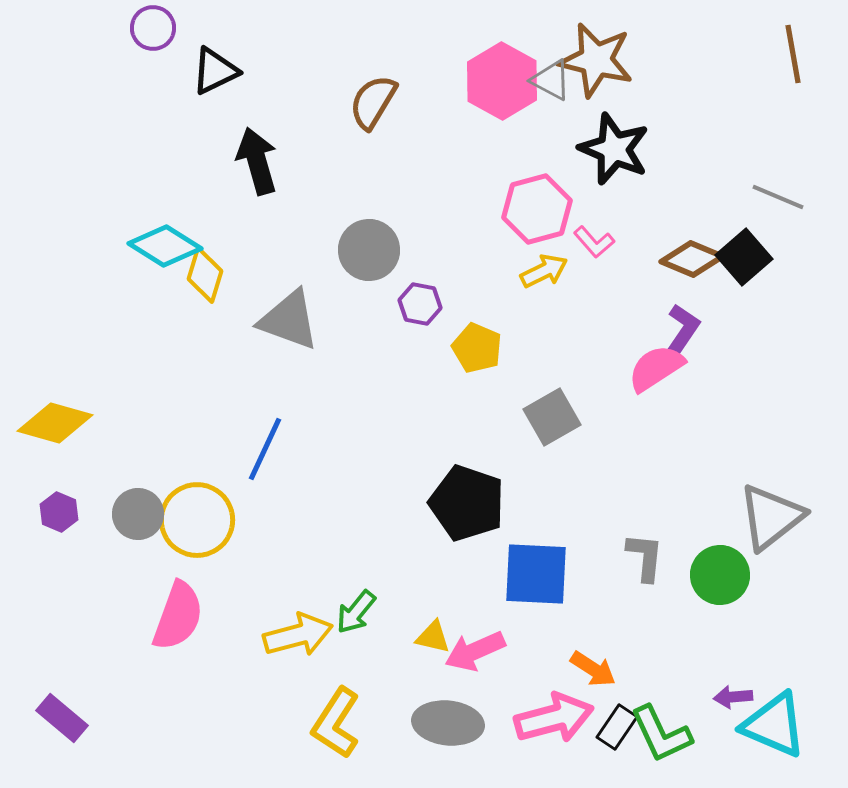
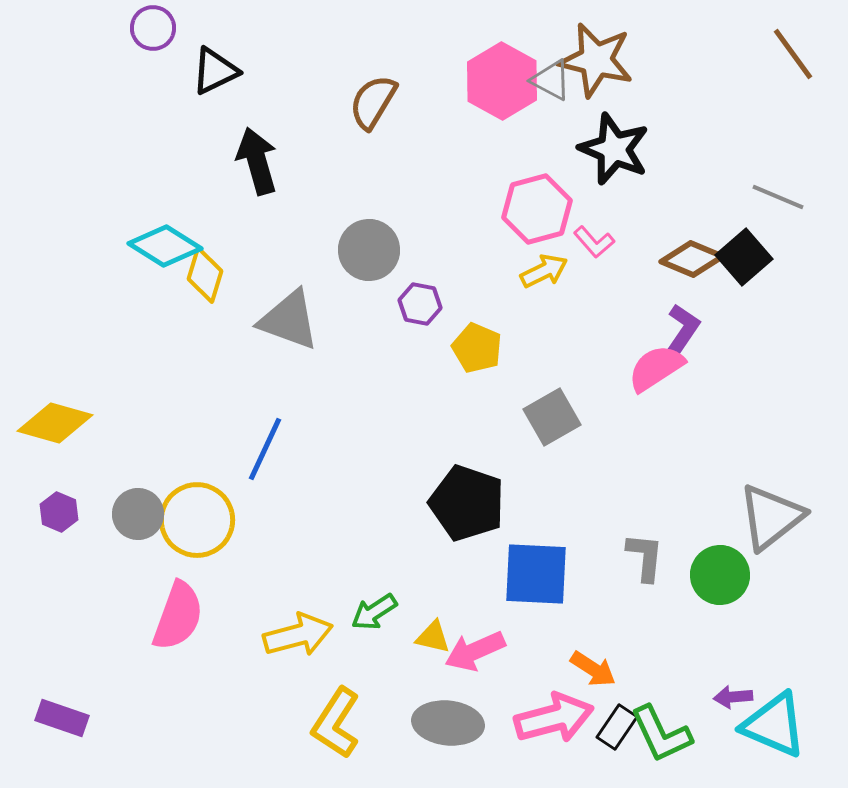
brown line at (793, 54): rotated 26 degrees counterclockwise
green arrow at (356, 612): moved 18 px right; rotated 18 degrees clockwise
purple rectangle at (62, 718): rotated 21 degrees counterclockwise
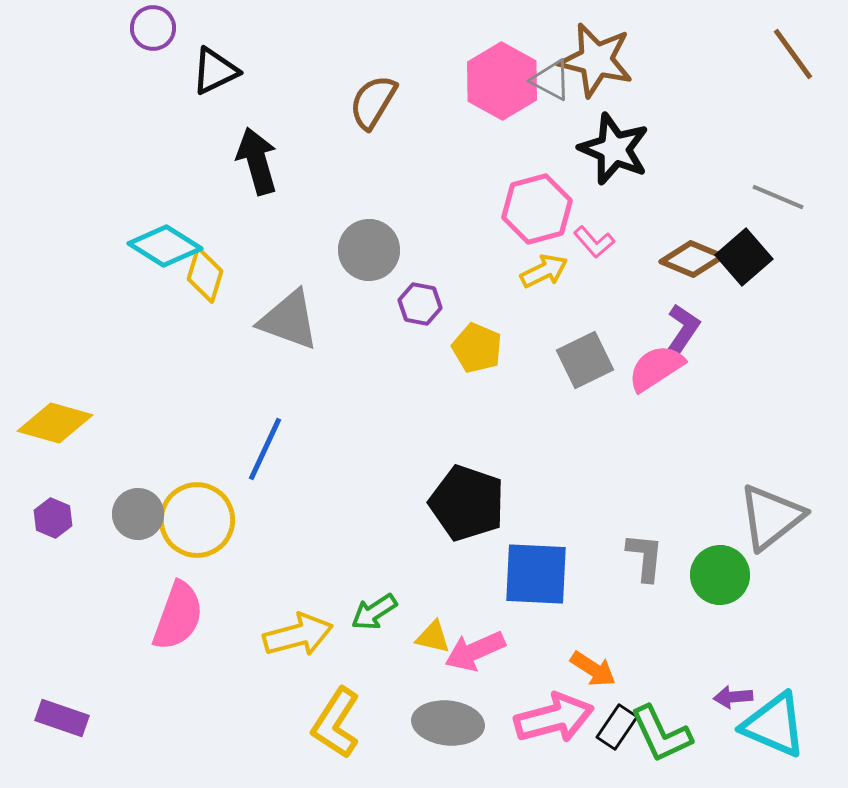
gray square at (552, 417): moved 33 px right, 57 px up; rotated 4 degrees clockwise
purple hexagon at (59, 512): moved 6 px left, 6 px down
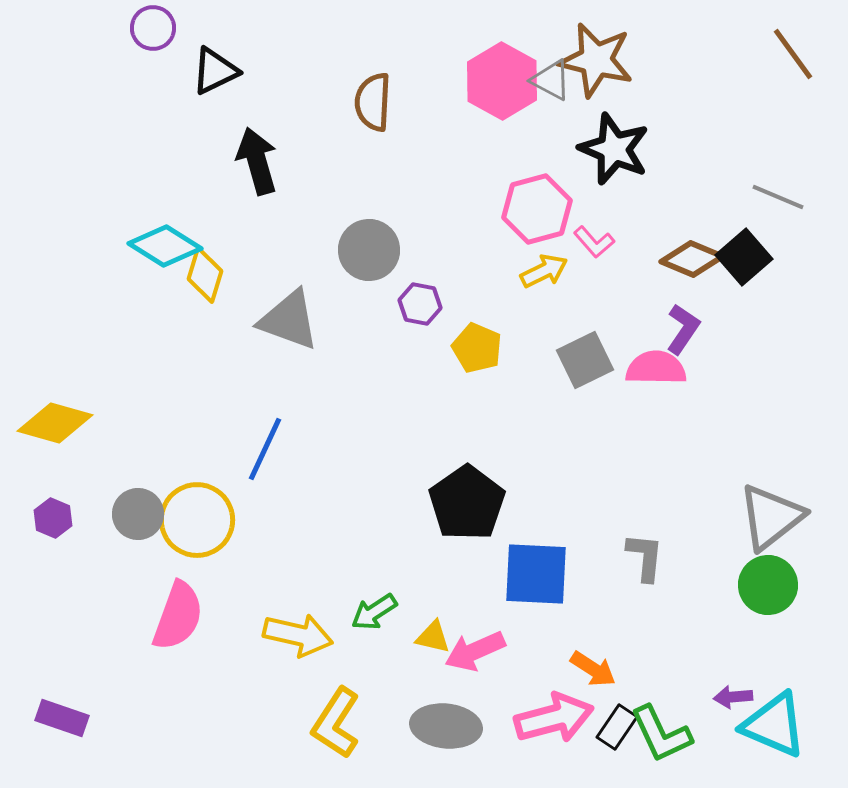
brown semicircle at (373, 102): rotated 28 degrees counterclockwise
pink semicircle at (656, 368): rotated 34 degrees clockwise
black pentagon at (467, 503): rotated 18 degrees clockwise
green circle at (720, 575): moved 48 px right, 10 px down
yellow arrow at (298, 635): rotated 28 degrees clockwise
gray ellipse at (448, 723): moved 2 px left, 3 px down
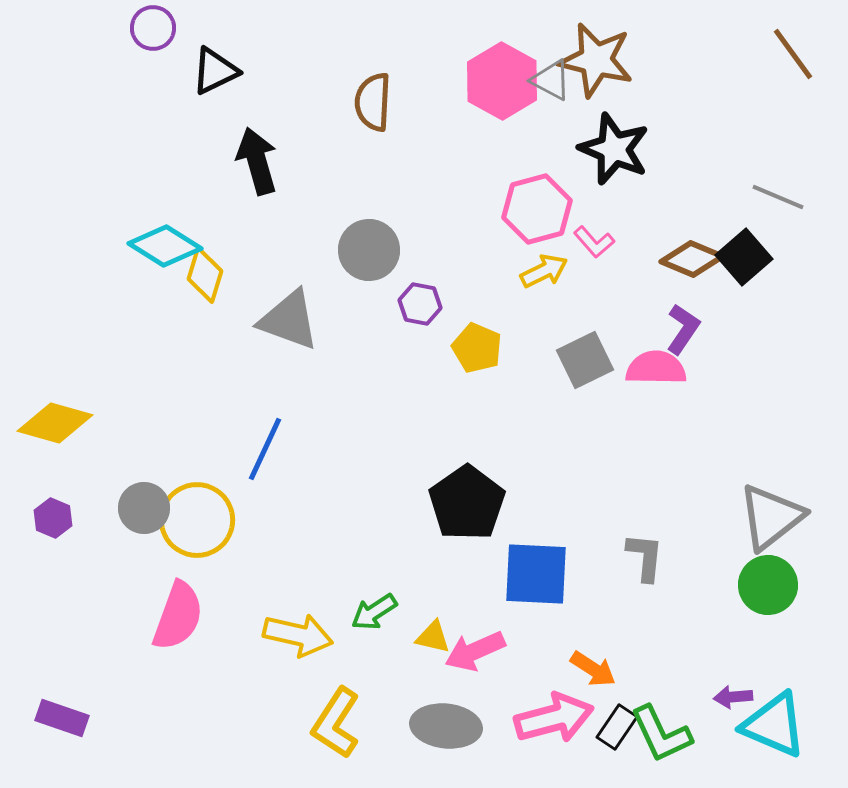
gray circle at (138, 514): moved 6 px right, 6 px up
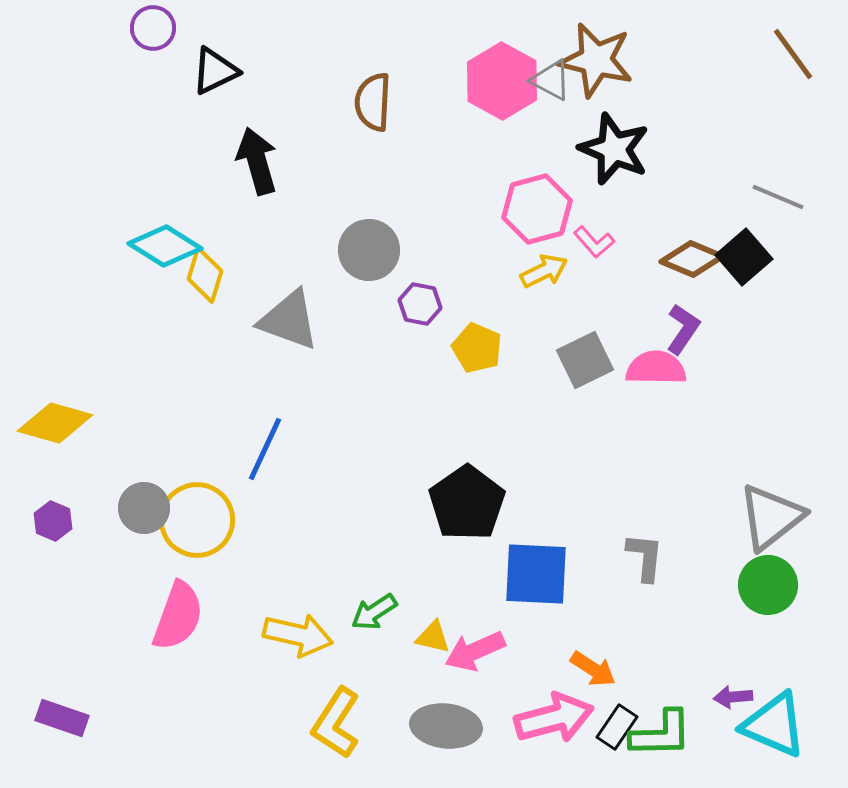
purple hexagon at (53, 518): moved 3 px down
green L-shape at (661, 734): rotated 66 degrees counterclockwise
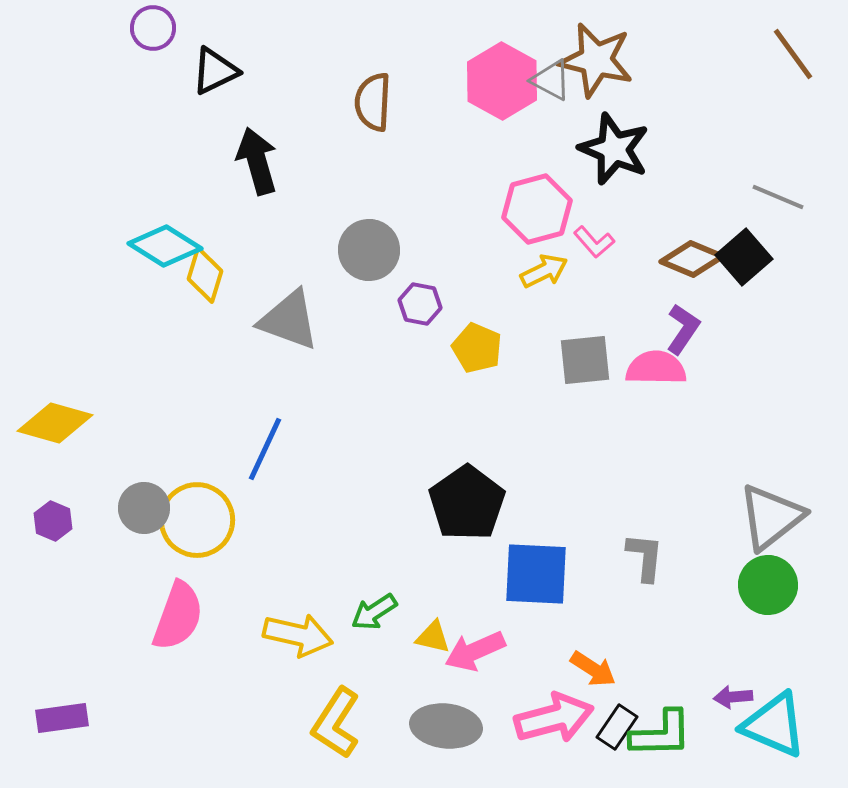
gray square at (585, 360): rotated 20 degrees clockwise
purple rectangle at (62, 718): rotated 27 degrees counterclockwise
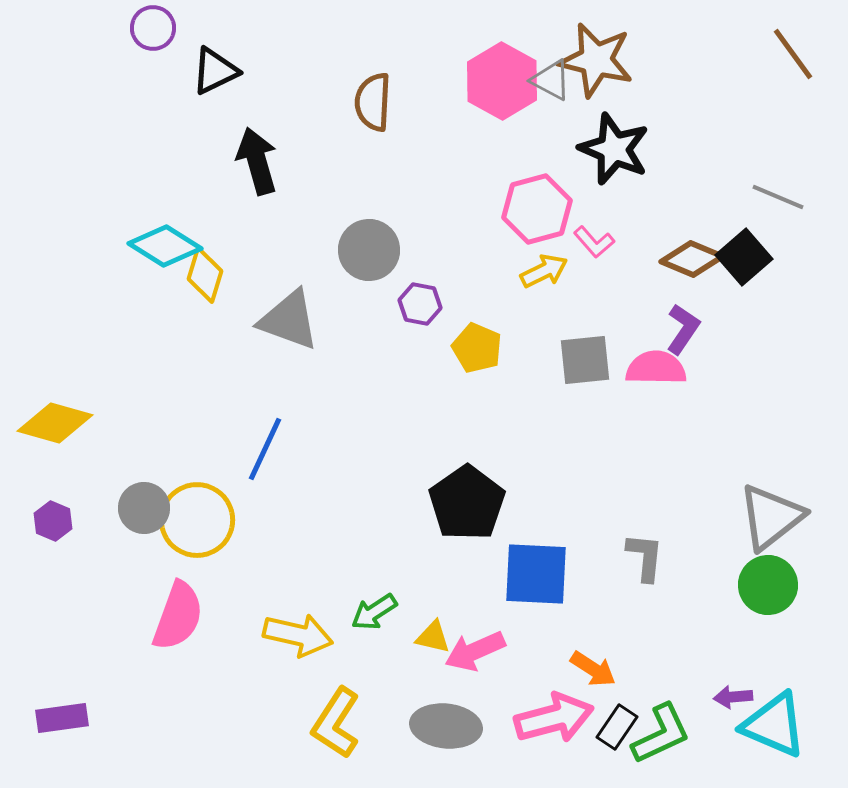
green L-shape at (661, 734): rotated 24 degrees counterclockwise
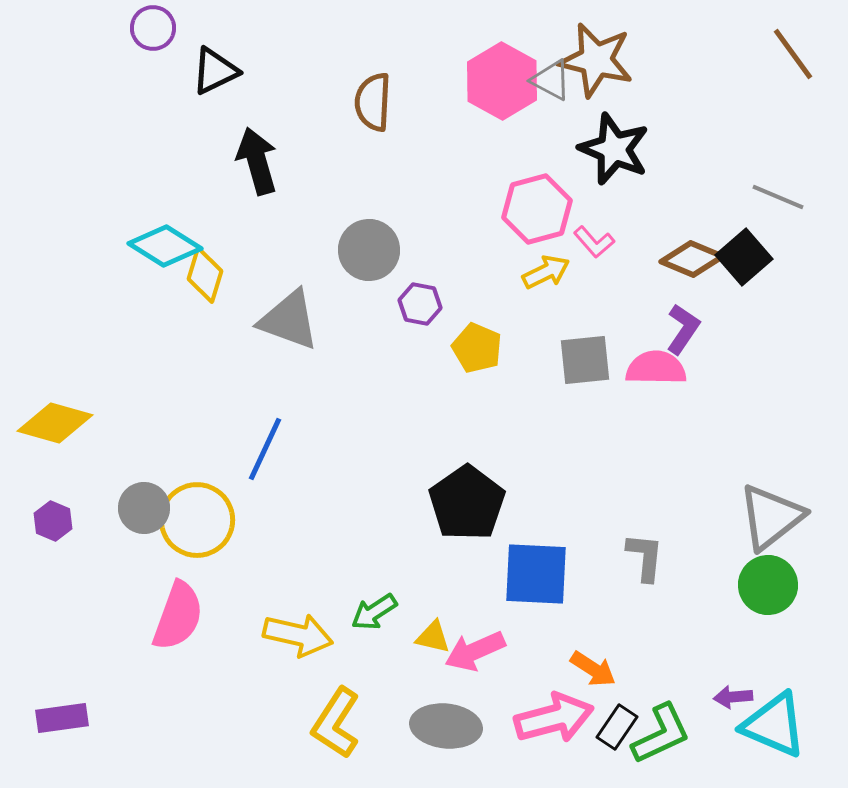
yellow arrow at (544, 271): moved 2 px right, 1 px down
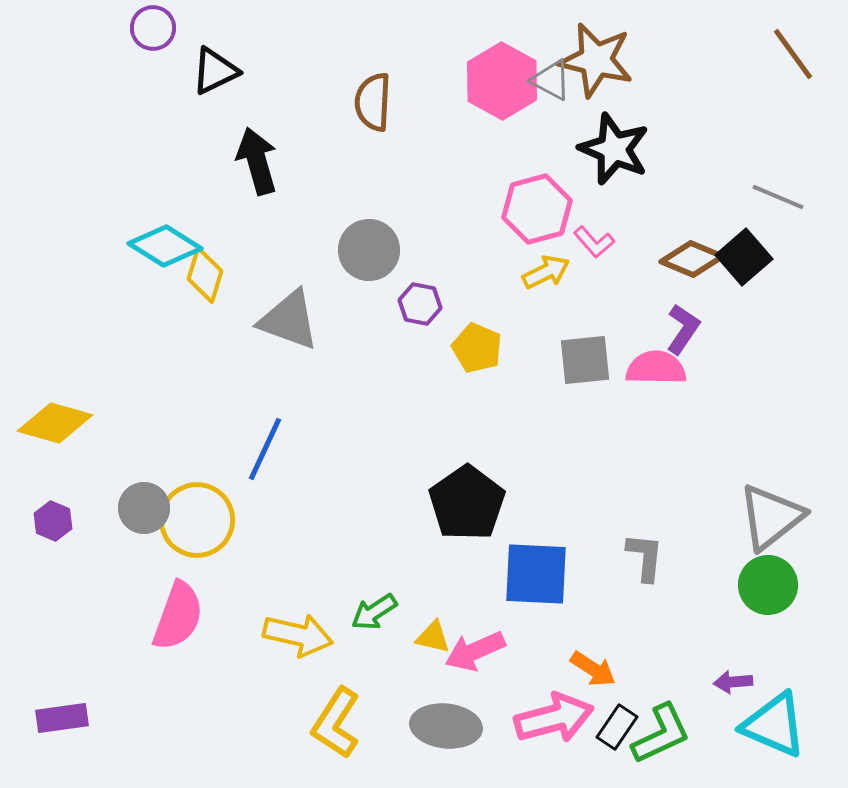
purple arrow at (733, 697): moved 15 px up
